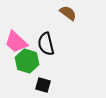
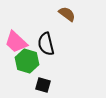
brown semicircle: moved 1 px left, 1 px down
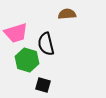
brown semicircle: rotated 42 degrees counterclockwise
pink trapezoid: moved 9 px up; rotated 60 degrees counterclockwise
green hexagon: moved 1 px up
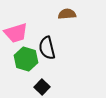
black semicircle: moved 1 px right, 4 px down
green hexagon: moved 1 px left, 1 px up
black square: moved 1 px left, 2 px down; rotated 28 degrees clockwise
